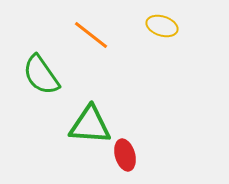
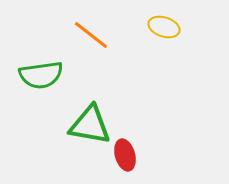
yellow ellipse: moved 2 px right, 1 px down
green semicircle: rotated 63 degrees counterclockwise
green triangle: rotated 6 degrees clockwise
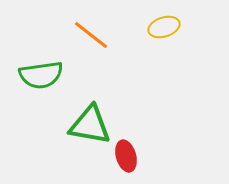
yellow ellipse: rotated 36 degrees counterclockwise
red ellipse: moved 1 px right, 1 px down
